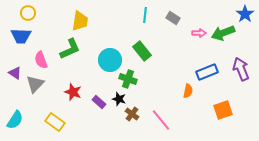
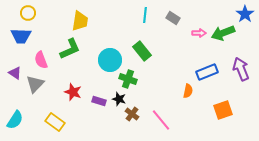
purple rectangle: moved 1 px up; rotated 24 degrees counterclockwise
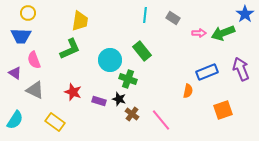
pink semicircle: moved 7 px left
gray triangle: moved 6 px down; rotated 48 degrees counterclockwise
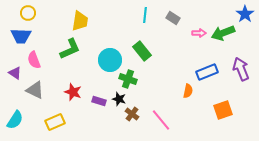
yellow rectangle: rotated 60 degrees counterclockwise
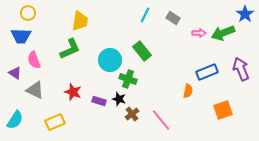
cyan line: rotated 21 degrees clockwise
brown cross: rotated 16 degrees clockwise
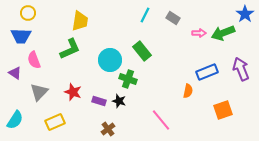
gray triangle: moved 4 px right, 2 px down; rotated 48 degrees clockwise
black star: moved 2 px down
brown cross: moved 24 px left, 15 px down
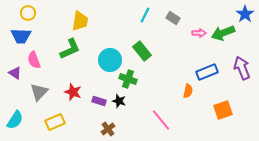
purple arrow: moved 1 px right, 1 px up
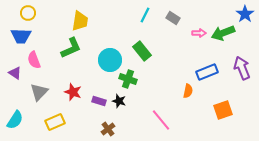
green L-shape: moved 1 px right, 1 px up
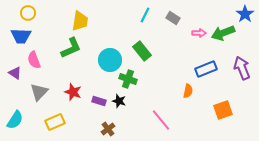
blue rectangle: moved 1 px left, 3 px up
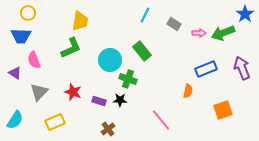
gray rectangle: moved 1 px right, 6 px down
black star: moved 1 px right, 1 px up; rotated 16 degrees counterclockwise
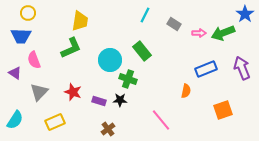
orange semicircle: moved 2 px left
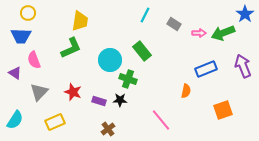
purple arrow: moved 1 px right, 2 px up
